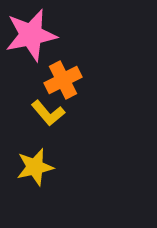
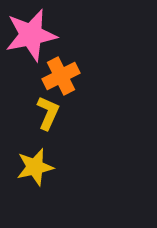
orange cross: moved 2 px left, 4 px up
yellow L-shape: rotated 116 degrees counterclockwise
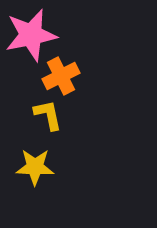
yellow L-shape: moved 2 px down; rotated 36 degrees counterclockwise
yellow star: rotated 15 degrees clockwise
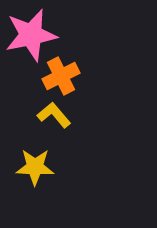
yellow L-shape: moved 6 px right; rotated 28 degrees counterclockwise
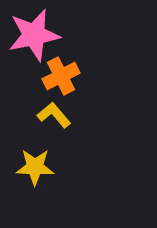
pink star: moved 3 px right
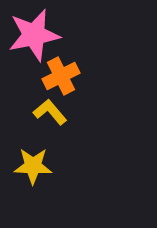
yellow L-shape: moved 4 px left, 3 px up
yellow star: moved 2 px left, 1 px up
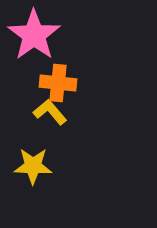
pink star: rotated 24 degrees counterclockwise
orange cross: moved 3 px left, 7 px down; rotated 33 degrees clockwise
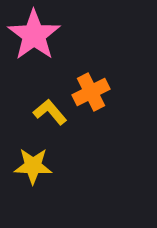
orange cross: moved 33 px right, 9 px down; rotated 33 degrees counterclockwise
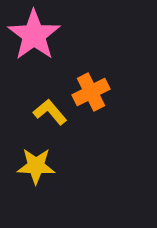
yellow star: moved 3 px right
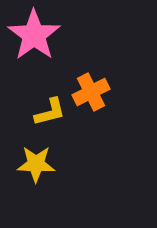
yellow L-shape: rotated 116 degrees clockwise
yellow star: moved 2 px up
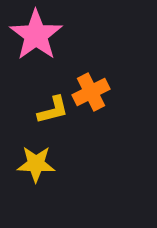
pink star: moved 2 px right
yellow L-shape: moved 3 px right, 2 px up
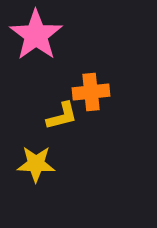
orange cross: rotated 21 degrees clockwise
yellow L-shape: moved 9 px right, 6 px down
